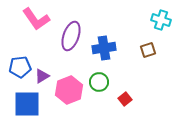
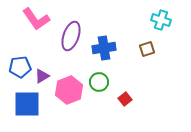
brown square: moved 1 px left, 1 px up
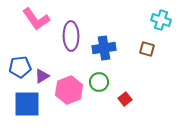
purple ellipse: rotated 20 degrees counterclockwise
brown square: rotated 35 degrees clockwise
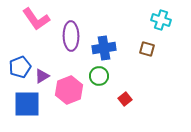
blue pentagon: rotated 15 degrees counterclockwise
green circle: moved 6 px up
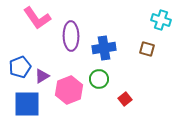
pink L-shape: moved 1 px right, 1 px up
green circle: moved 3 px down
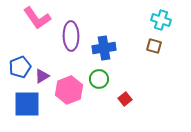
brown square: moved 7 px right, 3 px up
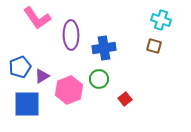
purple ellipse: moved 1 px up
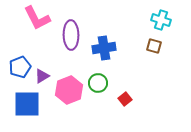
pink L-shape: rotated 8 degrees clockwise
green circle: moved 1 px left, 4 px down
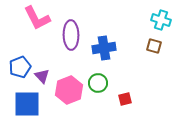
purple triangle: rotated 42 degrees counterclockwise
red square: rotated 24 degrees clockwise
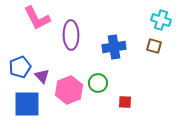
blue cross: moved 10 px right, 1 px up
red square: moved 3 px down; rotated 16 degrees clockwise
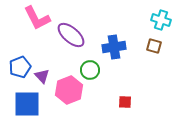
purple ellipse: rotated 48 degrees counterclockwise
green circle: moved 8 px left, 13 px up
